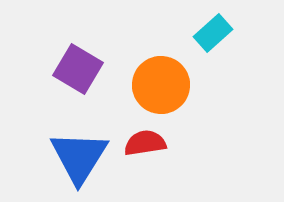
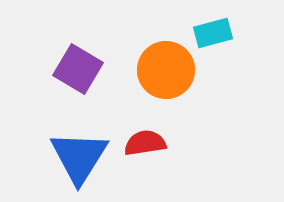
cyan rectangle: rotated 27 degrees clockwise
orange circle: moved 5 px right, 15 px up
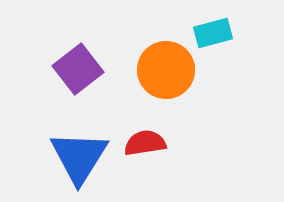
purple square: rotated 21 degrees clockwise
